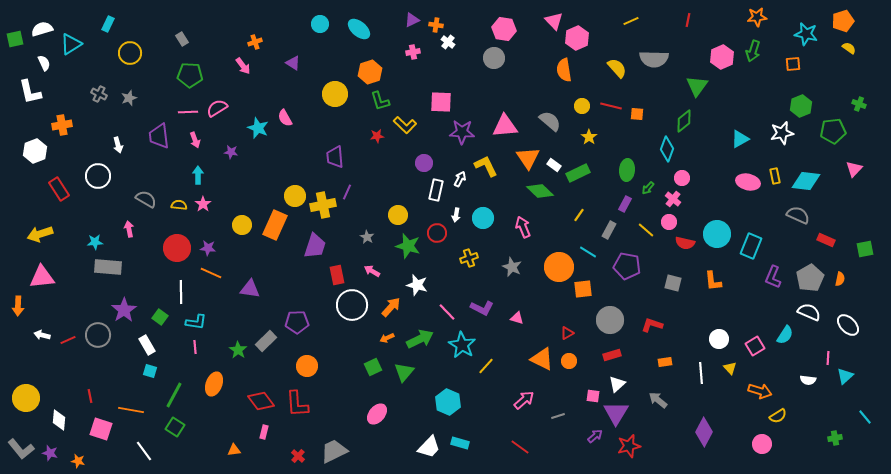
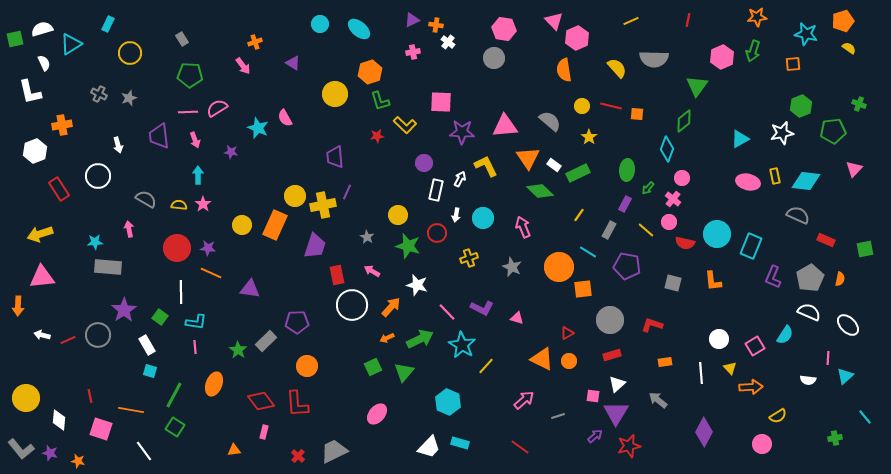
orange arrow at (760, 391): moved 9 px left, 4 px up; rotated 20 degrees counterclockwise
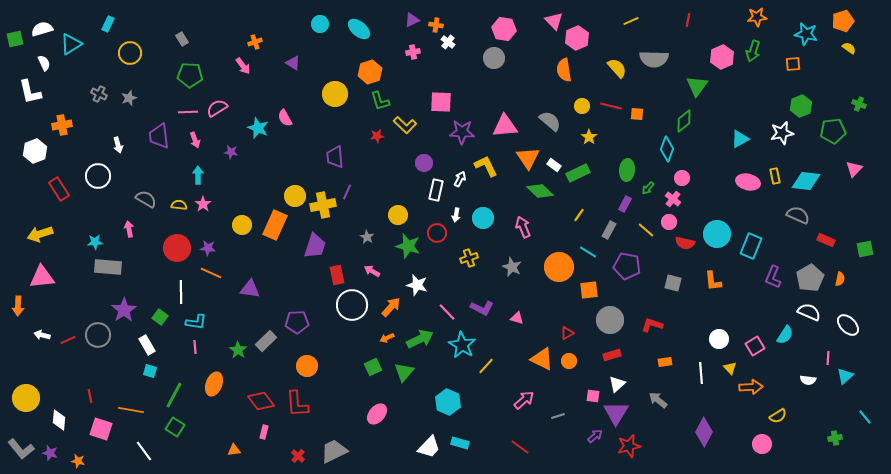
orange square at (583, 289): moved 6 px right, 1 px down
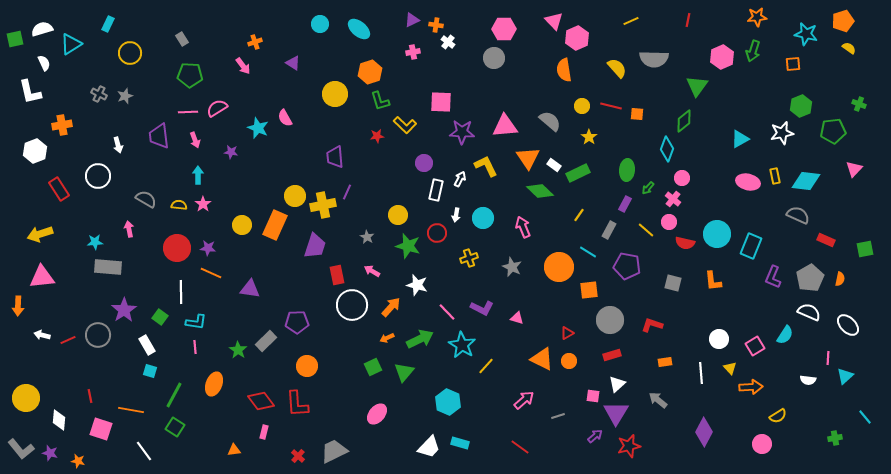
pink hexagon at (504, 29): rotated 10 degrees counterclockwise
gray star at (129, 98): moved 4 px left, 2 px up
